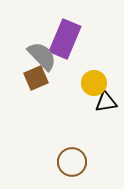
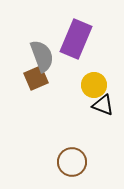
purple rectangle: moved 11 px right
gray semicircle: rotated 24 degrees clockwise
yellow circle: moved 2 px down
black triangle: moved 3 px left, 3 px down; rotated 30 degrees clockwise
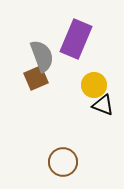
brown circle: moved 9 px left
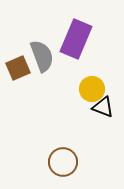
brown square: moved 18 px left, 10 px up
yellow circle: moved 2 px left, 4 px down
black triangle: moved 2 px down
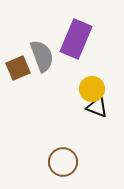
black triangle: moved 6 px left
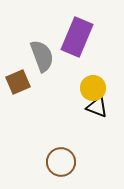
purple rectangle: moved 1 px right, 2 px up
brown square: moved 14 px down
yellow circle: moved 1 px right, 1 px up
brown circle: moved 2 px left
